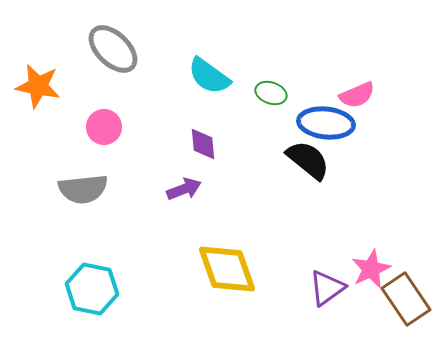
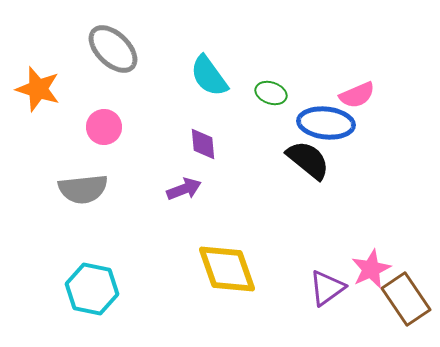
cyan semicircle: rotated 18 degrees clockwise
orange star: moved 3 px down; rotated 6 degrees clockwise
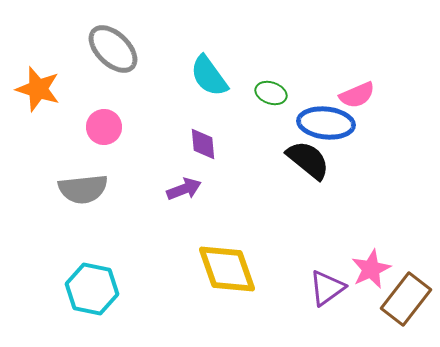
brown rectangle: rotated 72 degrees clockwise
